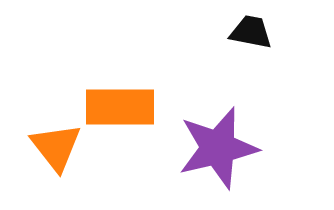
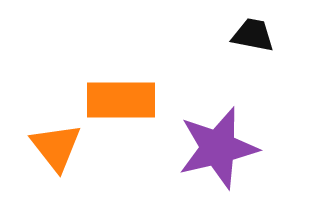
black trapezoid: moved 2 px right, 3 px down
orange rectangle: moved 1 px right, 7 px up
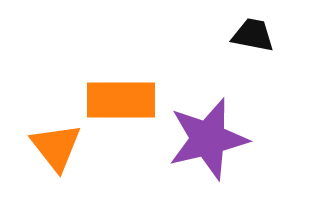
purple star: moved 10 px left, 9 px up
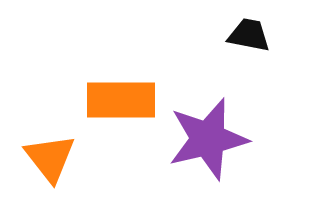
black trapezoid: moved 4 px left
orange triangle: moved 6 px left, 11 px down
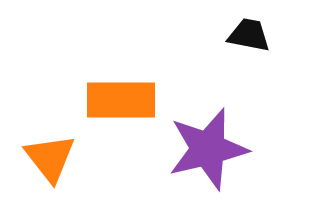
purple star: moved 10 px down
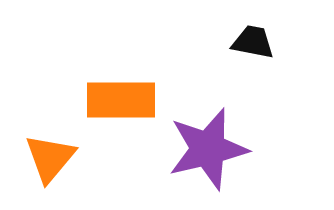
black trapezoid: moved 4 px right, 7 px down
orange triangle: rotated 18 degrees clockwise
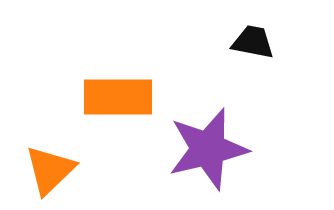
orange rectangle: moved 3 px left, 3 px up
orange triangle: moved 12 px down; rotated 6 degrees clockwise
